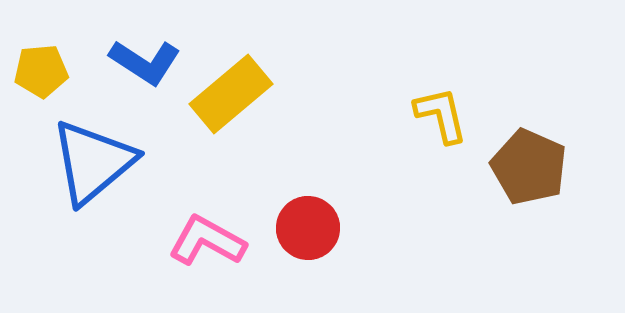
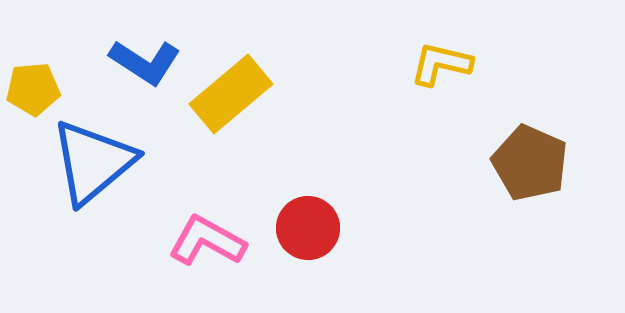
yellow pentagon: moved 8 px left, 18 px down
yellow L-shape: moved 51 px up; rotated 64 degrees counterclockwise
brown pentagon: moved 1 px right, 4 px up
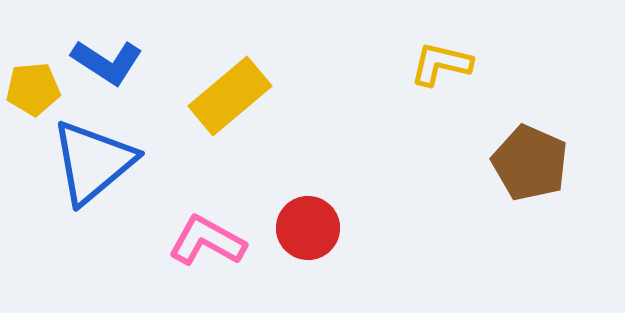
blue L-shape: moved 38 px left
yellow rectangle: moved 1 px left, 2 px down
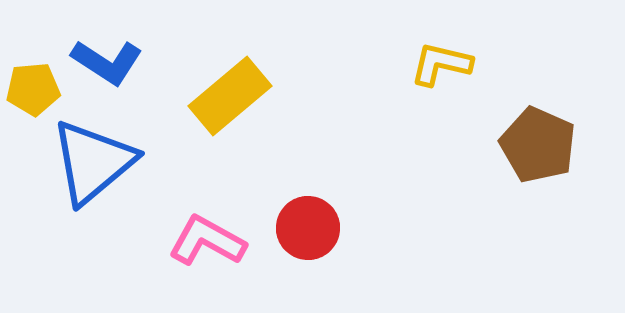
brown pentagon: moved 8 px right, 18 px up
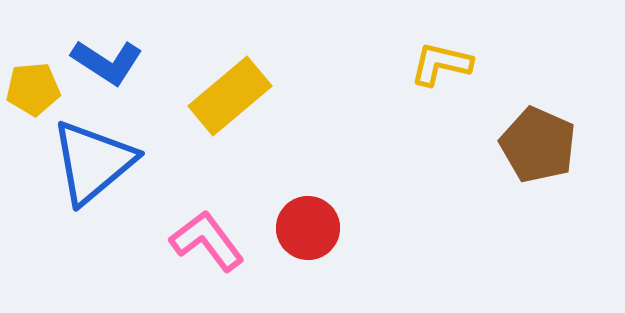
pink L-shape: rotated 24 degrees clockwise
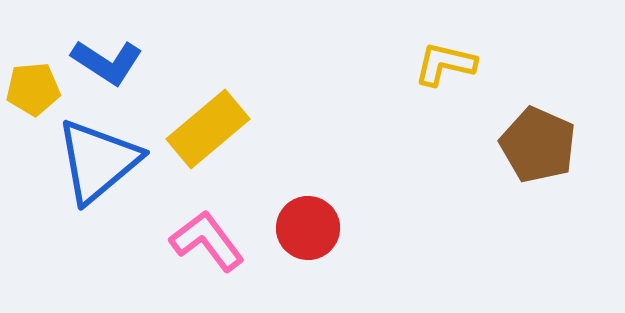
yellow L-shape: moved 4 px right
yellow rectangle: moved 22 px left, 33 px down
blue triangle: moved 5 px right, 1 px up
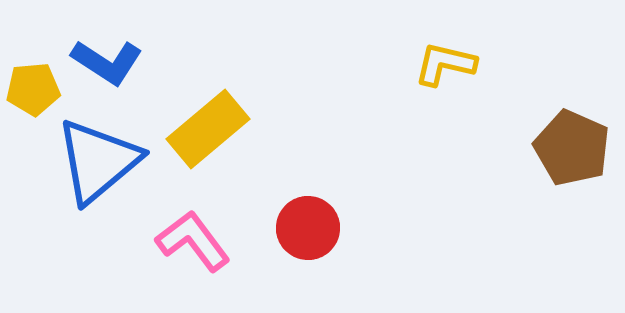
brown pentagon: moved 34 px right, 3 px down
pink L-shape: moved 14 px left
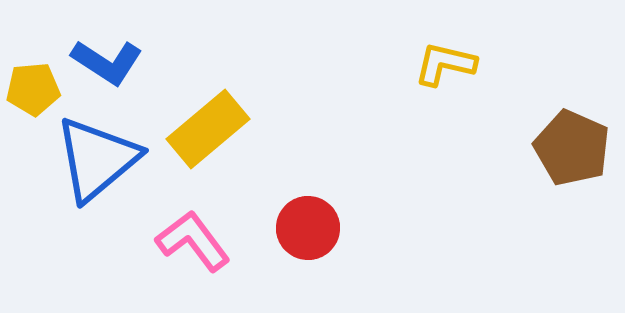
blue triangle: moved 1 px left, 2 px up
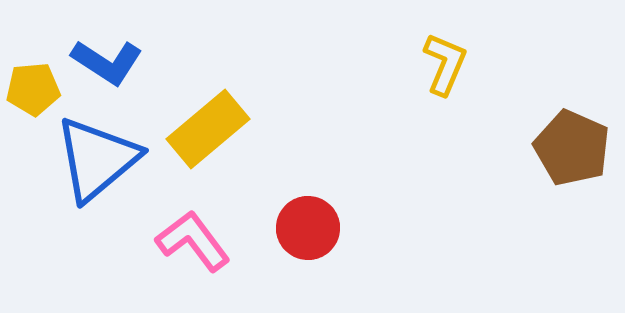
yellow L-shape: rotated 100 degrees clockwise
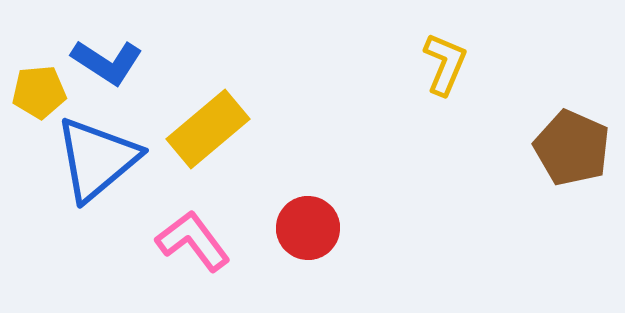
yellow pentagon: moved 6 px right, 3 px down
